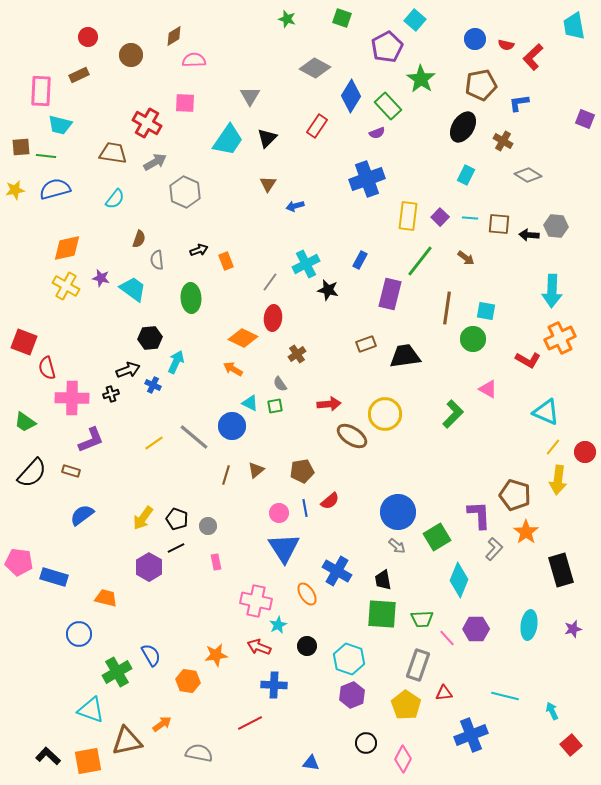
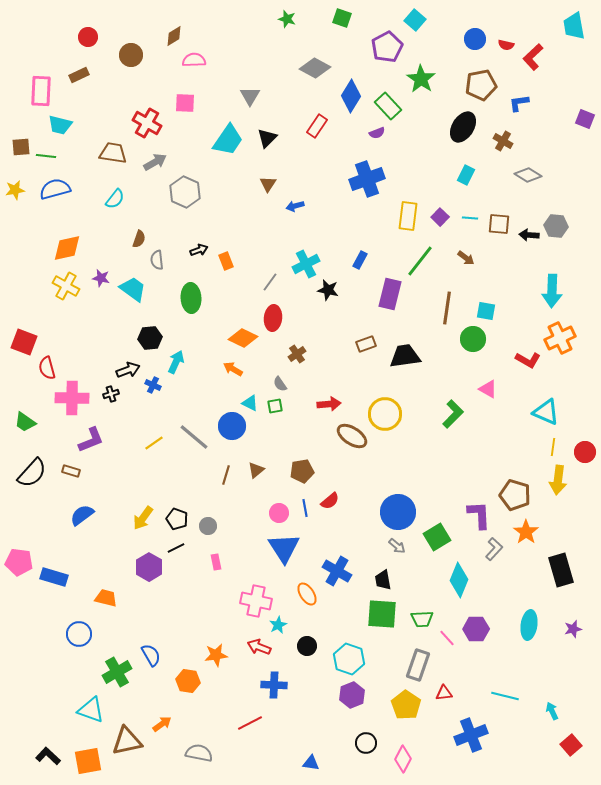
yellow line at (553, 447): rotated 30 degrees counterclockwise
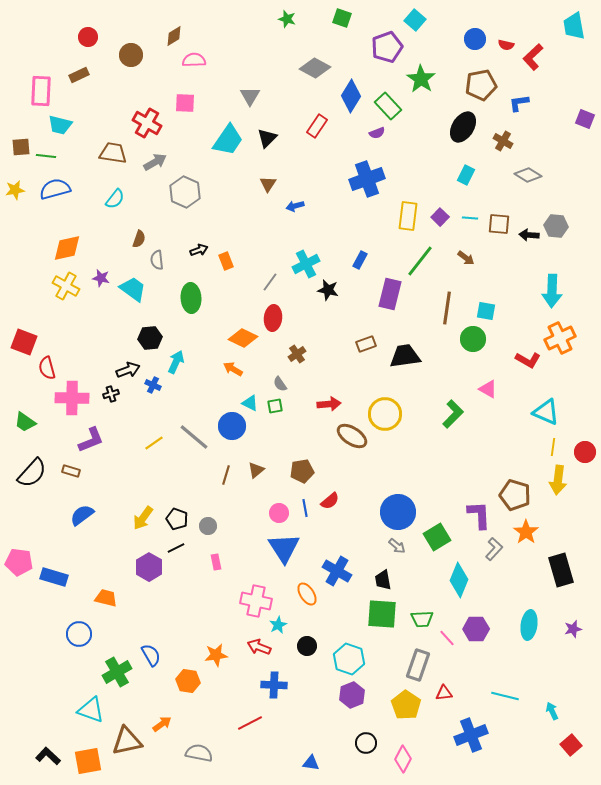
purple pentagon at (387, 47): rotated 8 degrees clockwise
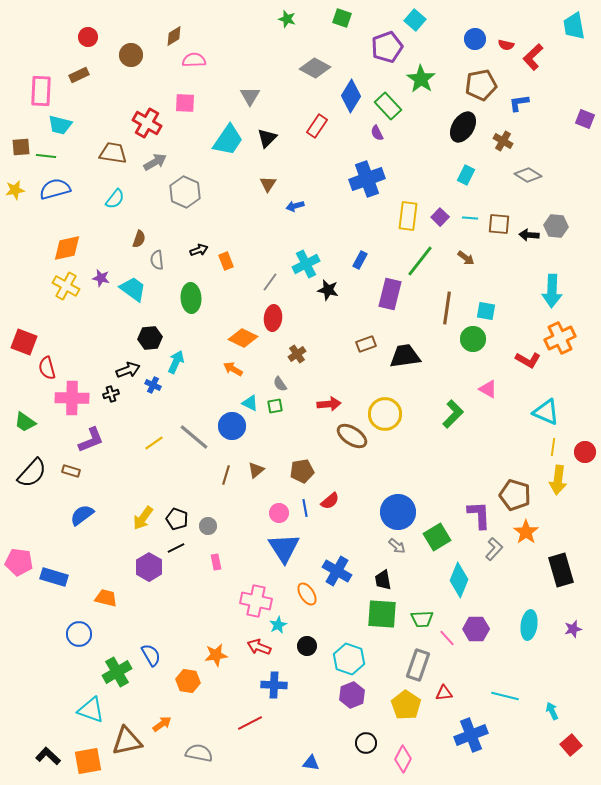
purple semicircle at (377, 133): rotated 84 degrees clockwise
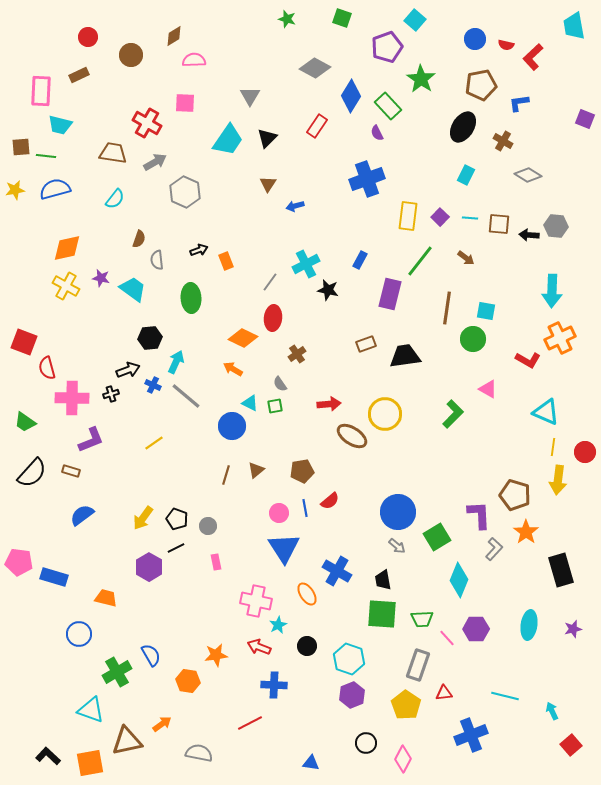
gray line at (194, 437): moved 8 px left, 41 px up
orange square at (88, 761): moved 2 px right, 2 px down
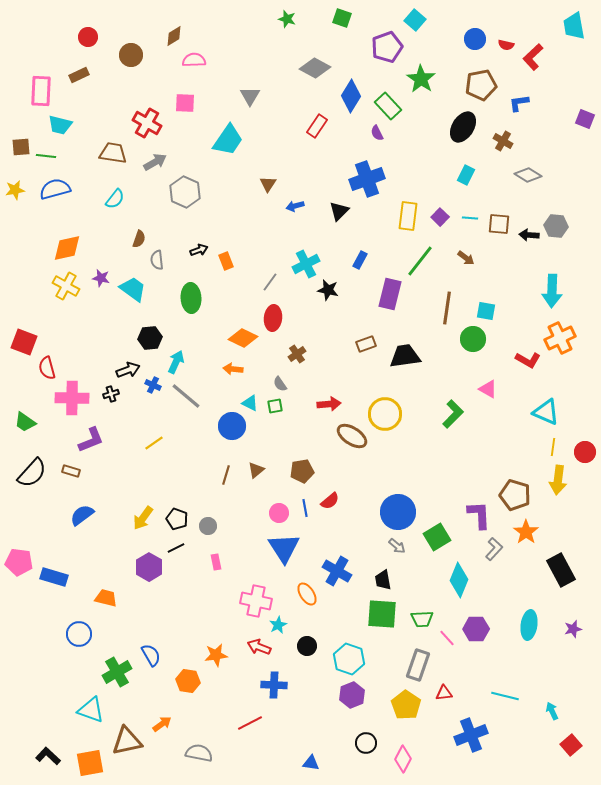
black triangle at (267, 138): moved 72 px right, 73 px down
orange arrow at (233, 369): rotated 24 degrees counterclockwise
black rectangle at (561, 570): rotated 12 degrees counterclockwise
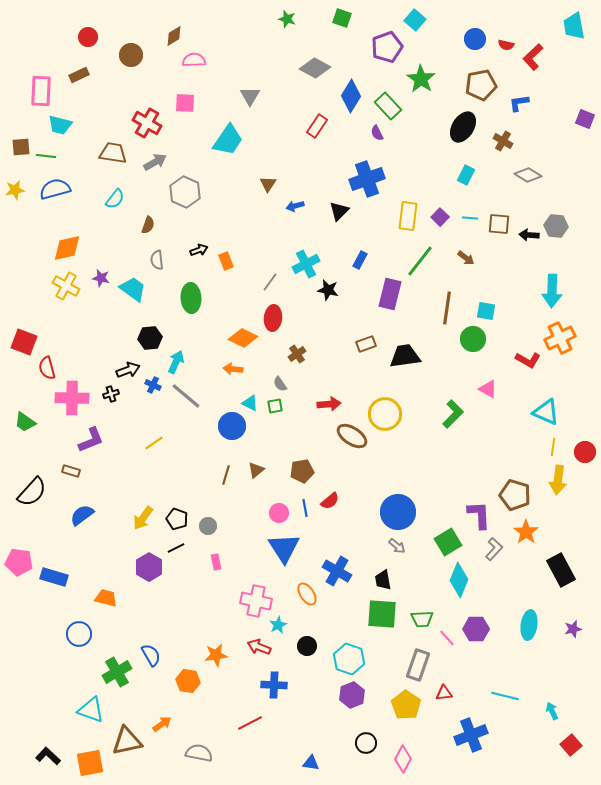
brown semicircle at (139, 239): moved 9 px right, 14 px up
black semicircle at (32, 473): moved 19 px down
green square at (437, 537): moved 11 px right, 5 px down
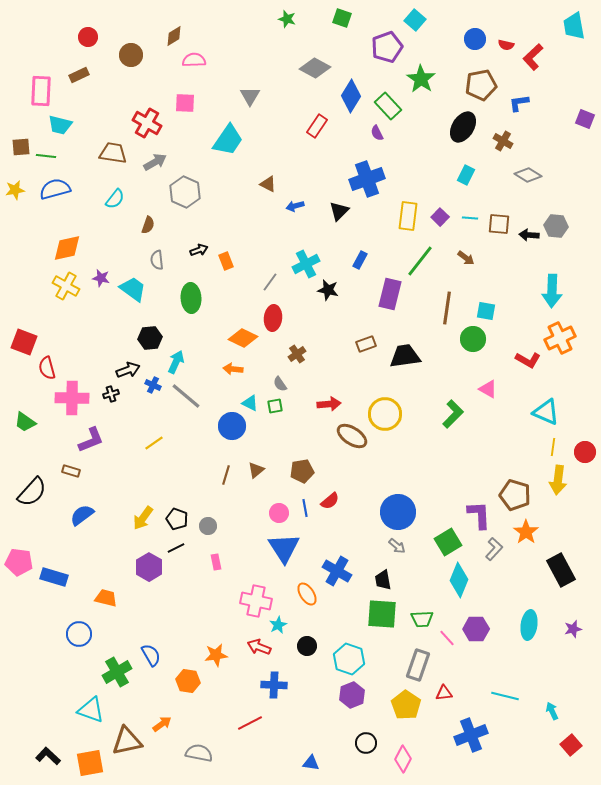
brown triangle at (268, 184): rotated 36 degrees counterclockwise
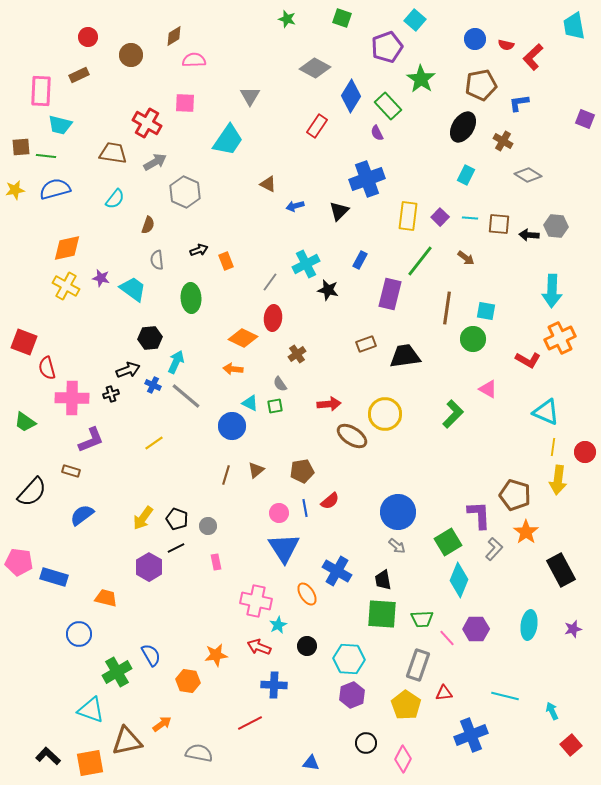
cyan hexagon at (349, 659): rotated 16 degrees counterclockwise
